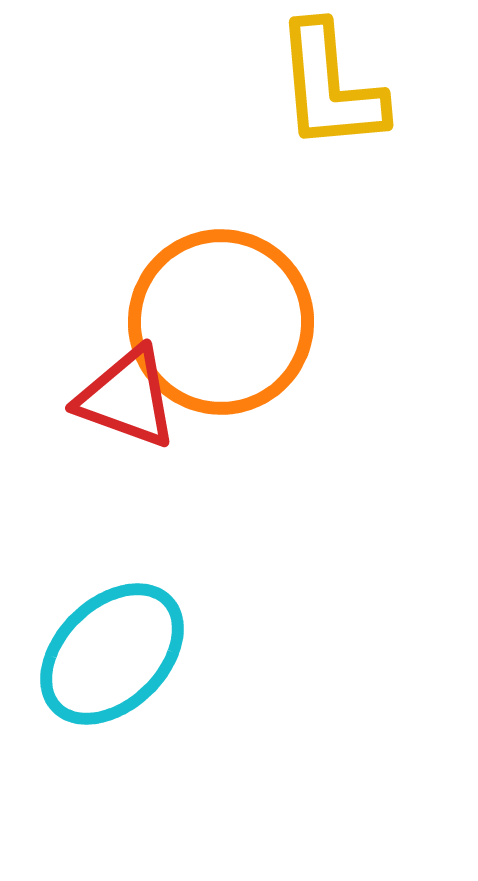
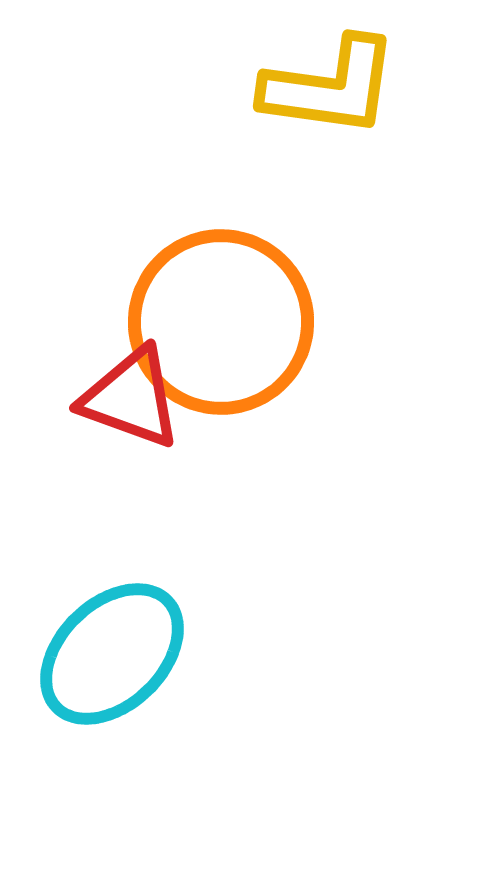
yellow L-shape: rotated 77 degrees counterclockwise
red triangle: moved 4 px right
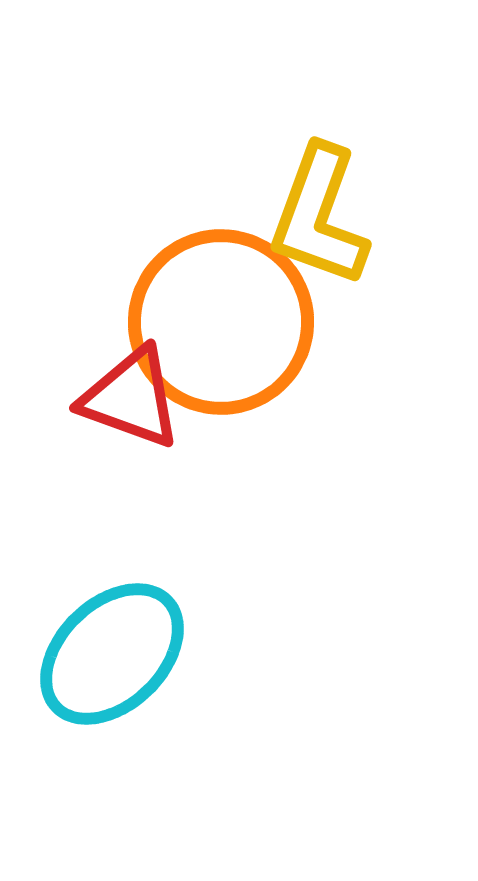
yellow L-shape: moved 11 px left, 129 px down; rotated 102 degrees clockwise
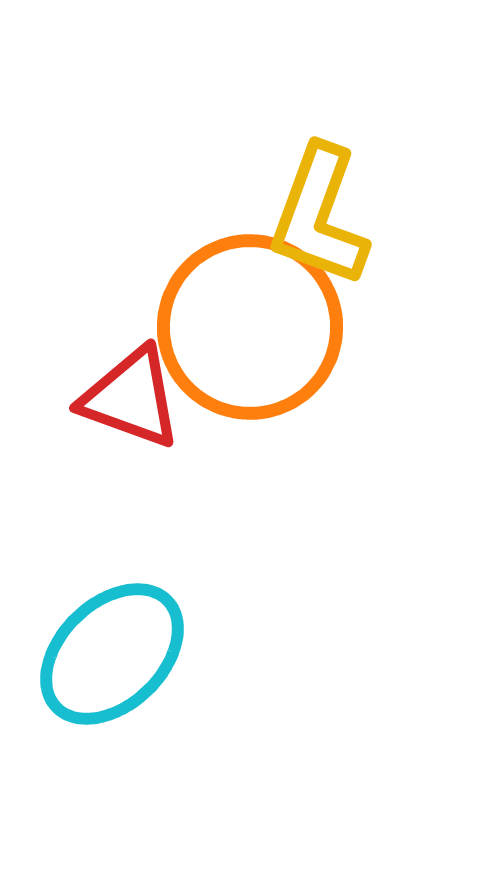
orange circle: moved 29 px right, 5 px down
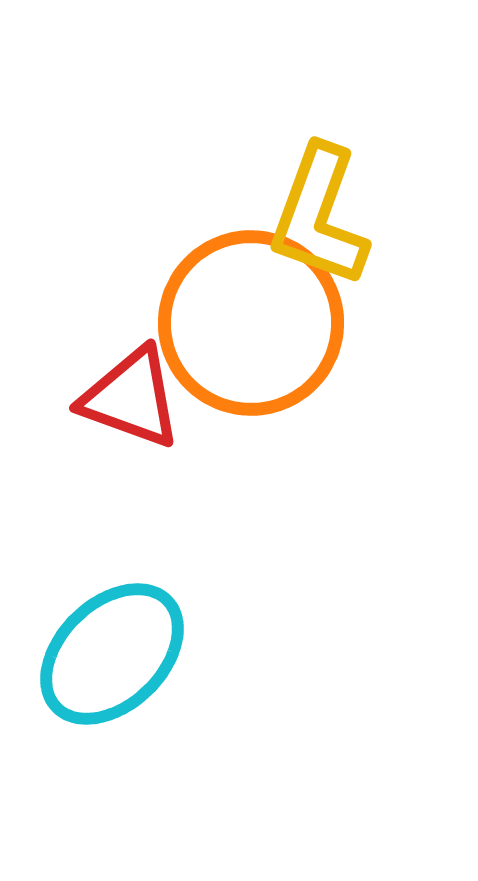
orange circle: moved 1 px right, 4 px up
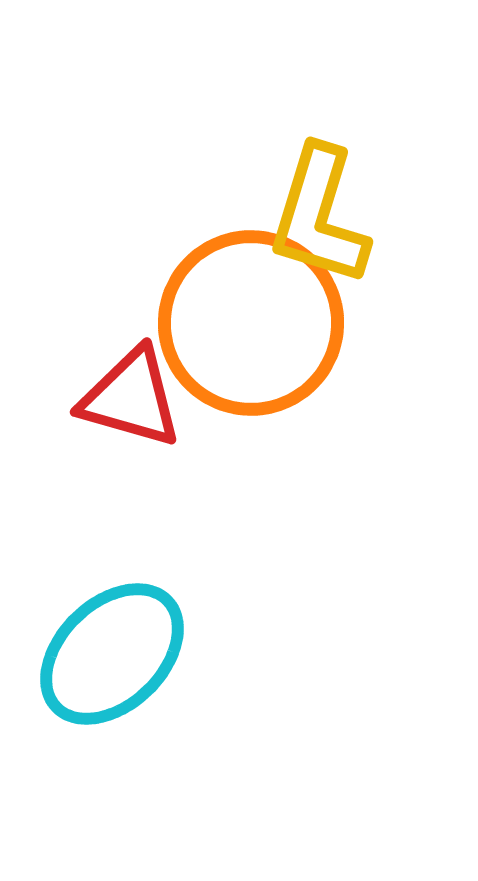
yellow L-shape: rotated 3 degrees counterclockwise
red triangle: rotated 4 degrees counterclockwise
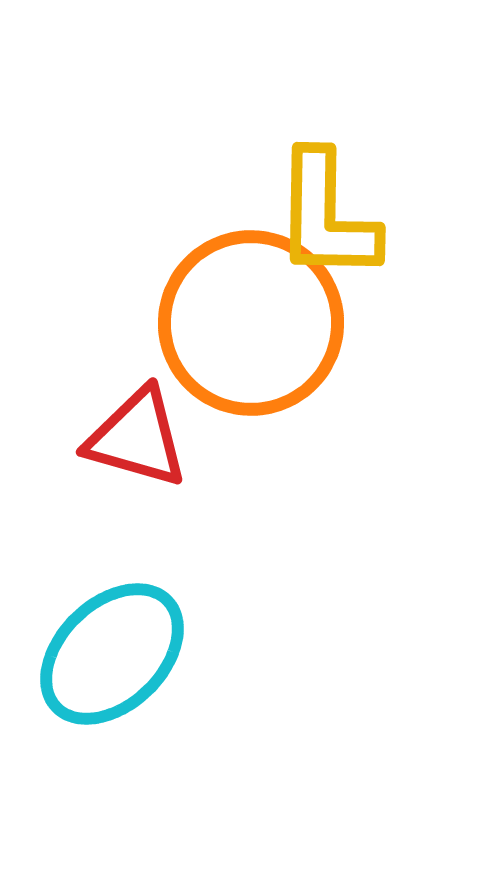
yellow L-shape: moved 7 px right; rotated 16 degrees counterclockwise
red triangle: moved 6 px right, 40 px down
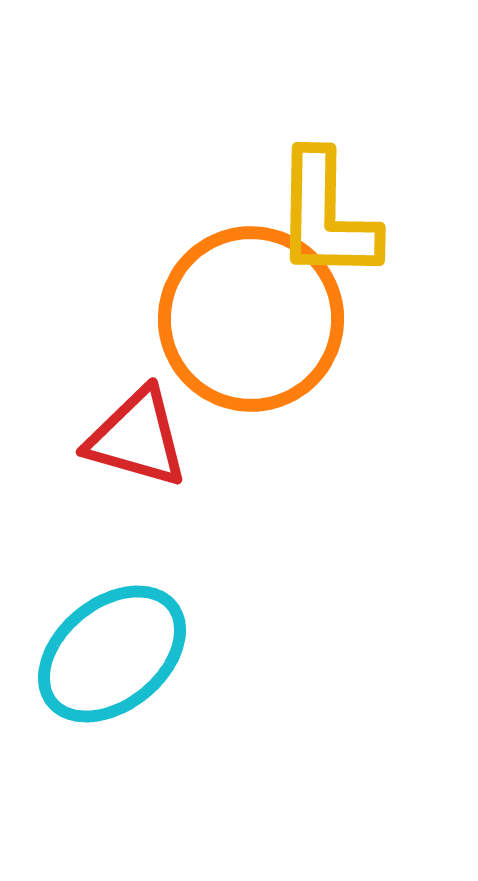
orange circle: moved 4 px up
cyan ellipse: rotated 5 degrees clockwise
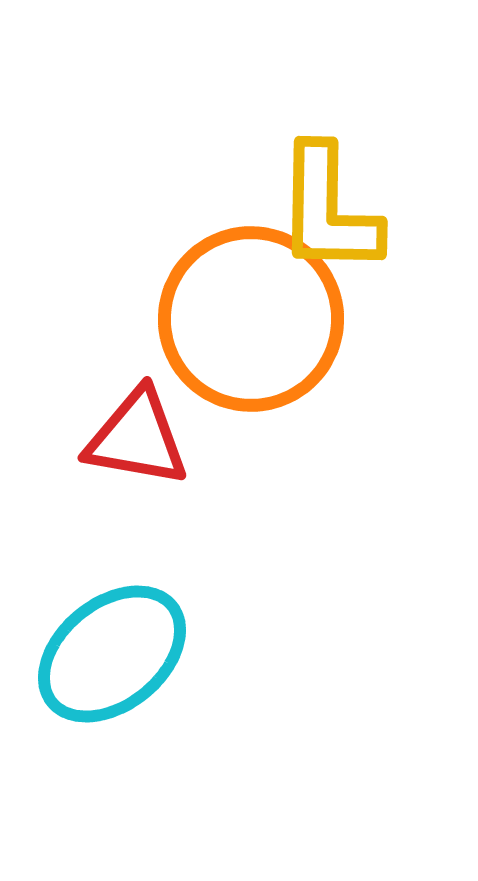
yellow L-shape: moved 2 px right, 6 px up
red triangle: rotated 6 degrees counterclockwise
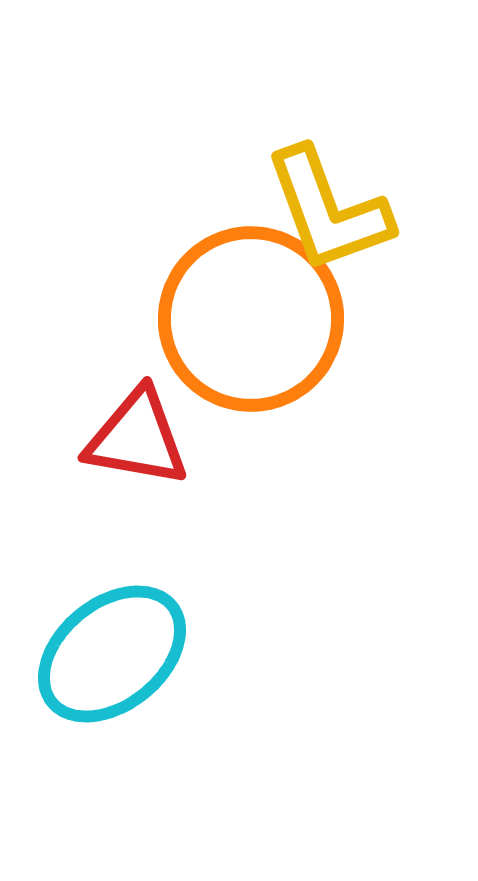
yellow L-shape: rotated 21 degrees counterclockwise
